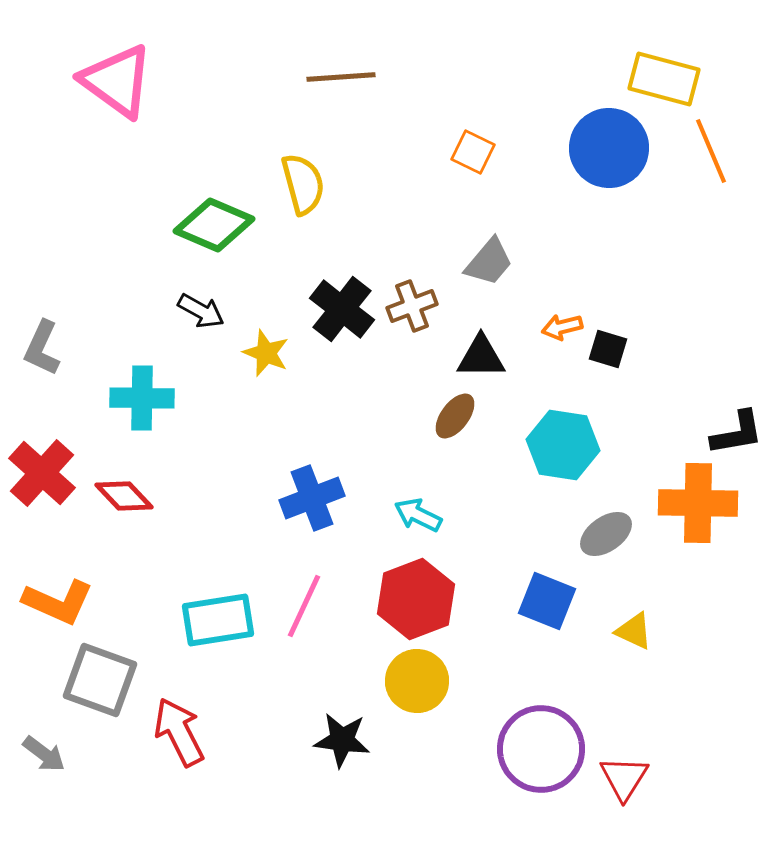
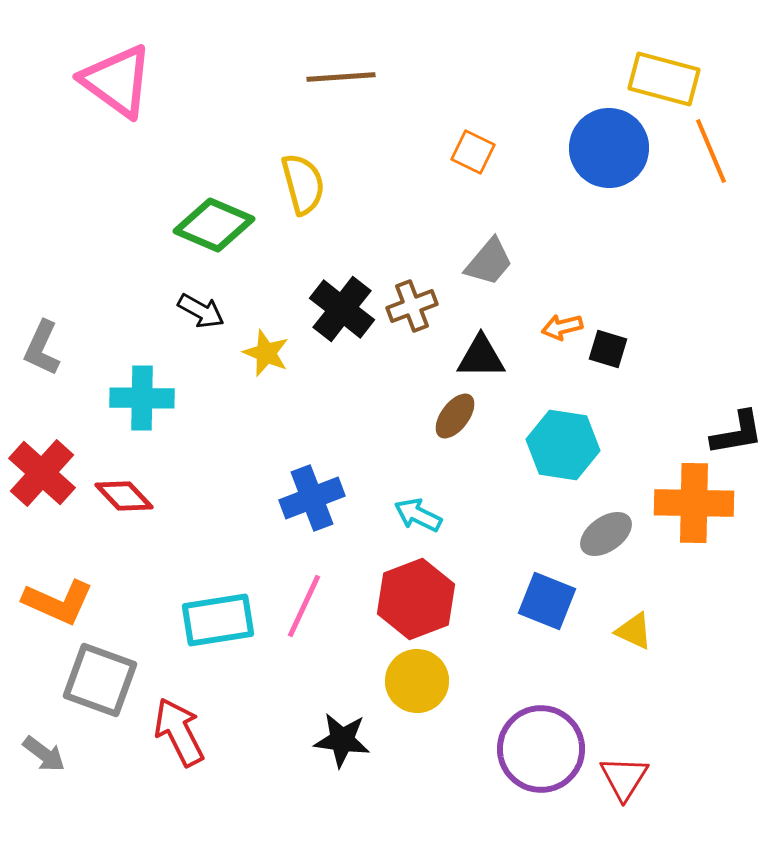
orange cross: moved 4 px left
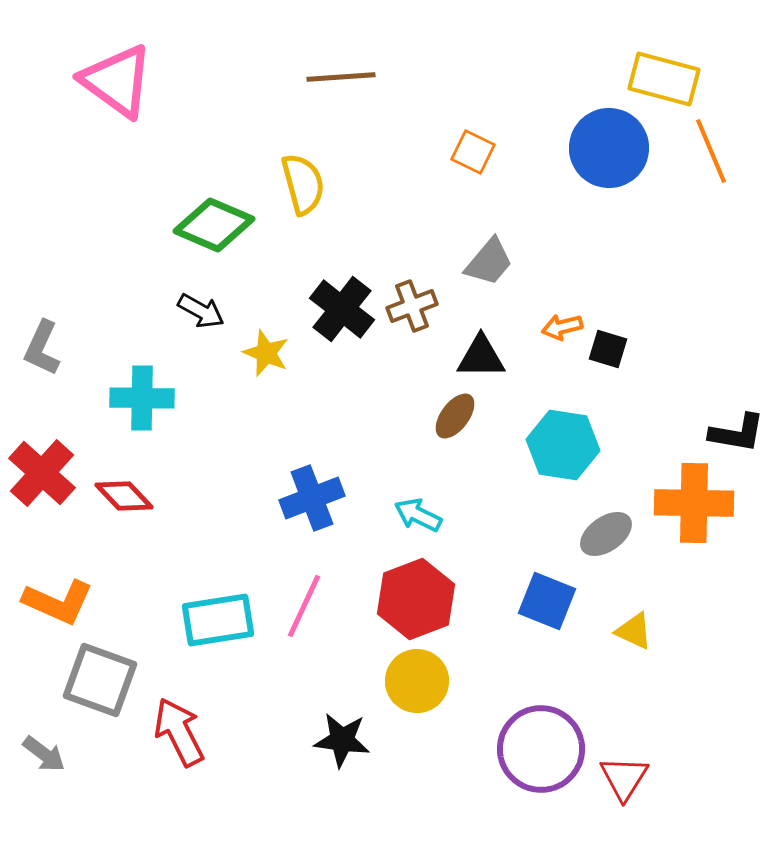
black L-shape: rotated 20 degrees clockwise
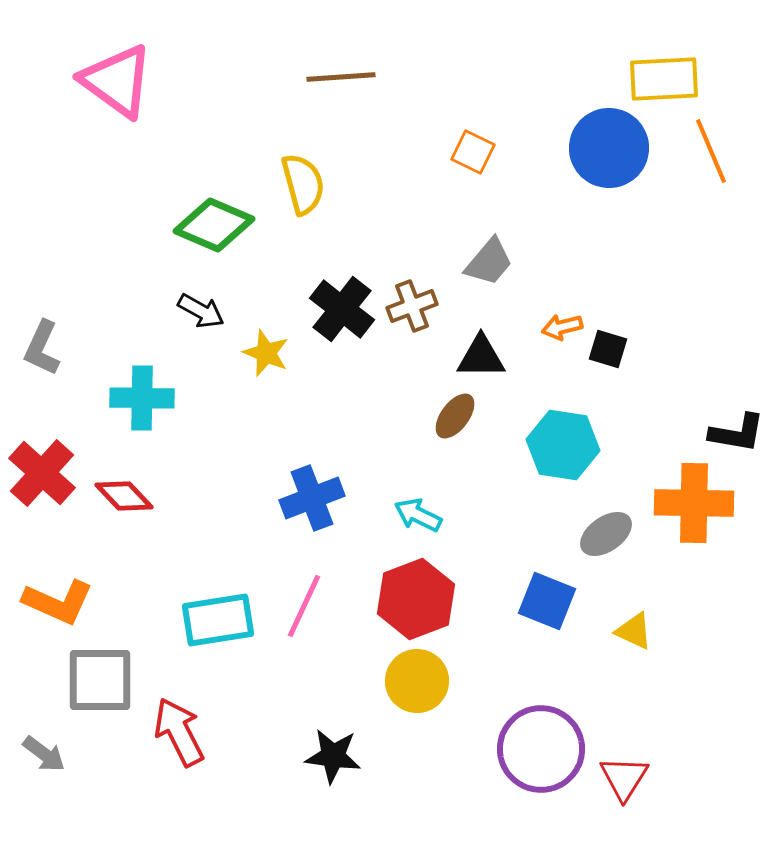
yellow rectangle: rotated 18 degrees counterclockwise
gray square: rotated 20 degrees counterclockwise
black star: moved 9 px left, 16 px down
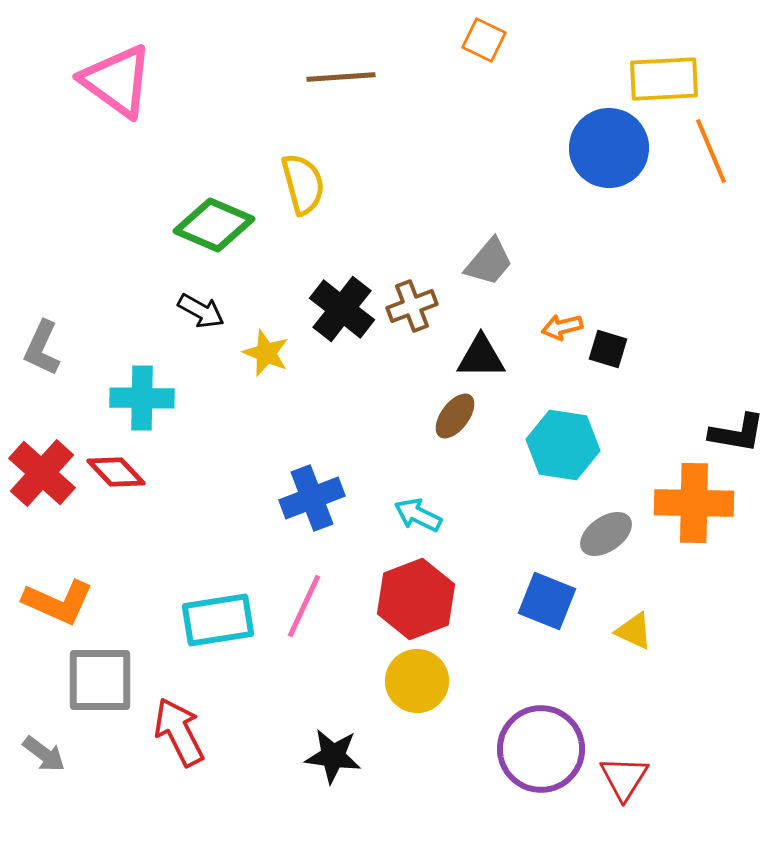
orange square: moved 11 px right, 112 px up
red diamond: moved 8 px left, 24 px up
